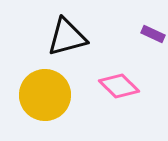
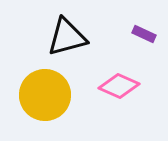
purple rectangle: moved 9 px left
pink diamond: rotated 21 degrees counterclockwise
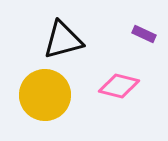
black triangle: moved 4 px left, 3 px down
pink diamond: rotated 9 degrees counterclockwise
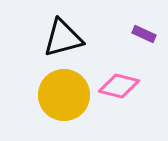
black triangle: moved 2 px up
yellow circle: moved 19 px right
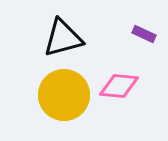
pink diamond: rotated 9 degrees counterclockwise
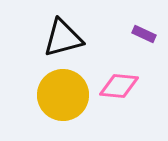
yellow circle: moved 1 px left
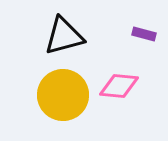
purple rectangle: rotated 10 degrees counterclockwise
black triangle: moved 1 px right, 2 px up
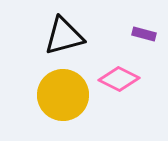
pink diamond: moved 7 px up; rotated 21 degrees clockwise
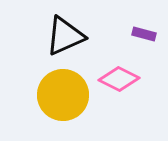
black triangle: moved 1 px right; rotated 9 degrees counterclockwise
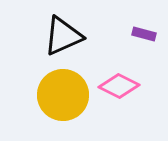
black triangle: moved 2 px left
pink diamond: moved 7 px down
